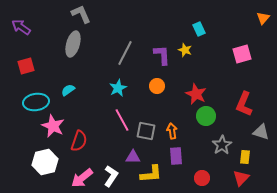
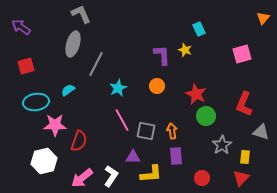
gray line: moved 29 px left, 11 px down
pink star: moved 2 px right, 1 px up; rotated 25 degrees counterclockwise
white hexagon: moved 1 px left, 1 px up
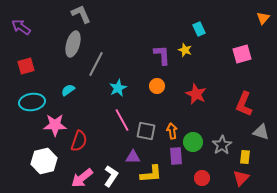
cyan ellipse: moved 4 px left
green circle: moved 13 px left, 26 px down
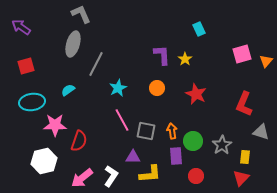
orange triangle: moved 3 px right, 43 px down
yellow star: moved 9 px down; rotated 16 degrees clockwise
orange circle: moved 2 px down
green circle: moved 1 px up
yellow L-shape: moved 1 px left
red circle: moved 6 px left, 2 px up
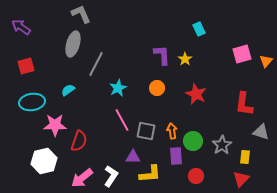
red L-shape: rotated 15 degrees counterclockwise
red triangle: moved 1 px down
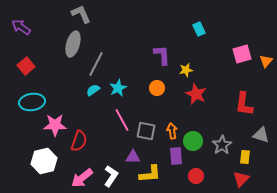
yellow star: moved 1 px right, 11 px down; rotated 24 degrees clockwise
red square: rotated 24 degrees counterclockwise
cyan semicircle: moved 25 px right
gray triangle: moved 3 px down
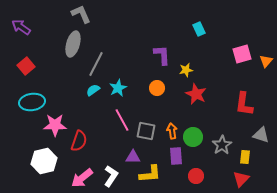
green circle: moved 4 px up
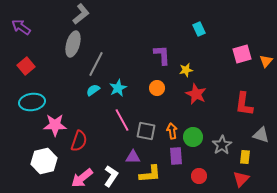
gray L-shape: rotated 75 degrees clockwise
red circle: moved 3 px right
